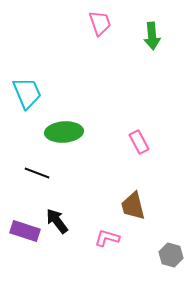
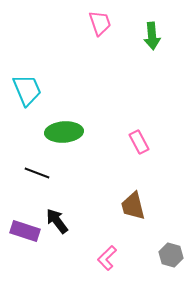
cyan trapezoid: moved 3 px up
pink L-shape: moved 20 px down; rotated 60 degrees counterclockwise
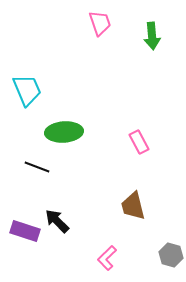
black line: moved 6 px up
black arrow: rotated 8 degrees counterclockwise
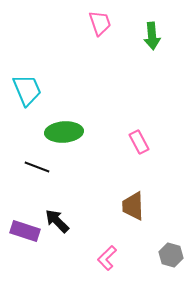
brown trapezoid: rotated 12 degrees clockwise
